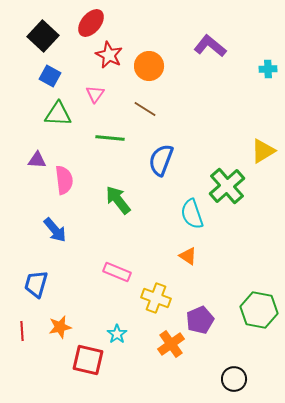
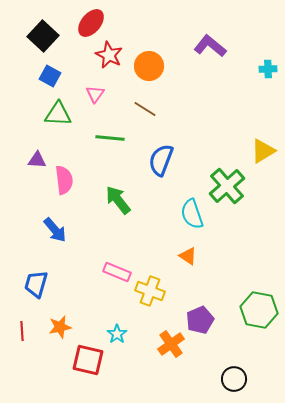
yellow cross: moved 6 px left, 7 px up
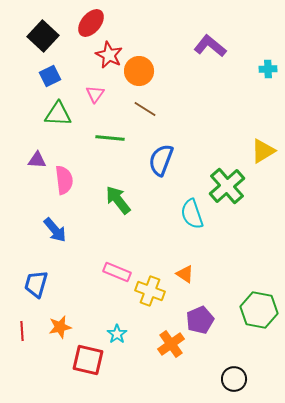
orange circle: moved 10 px left, 5 px down
blue square: rotated 35 degrees clockwise
orange triangle: moved 3 px left, 18 px down
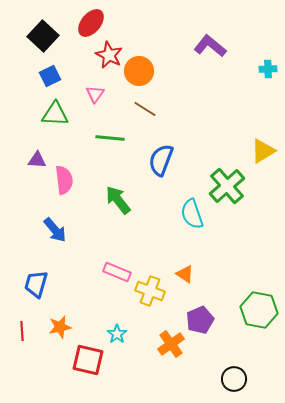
green triangle: moved 3 px left
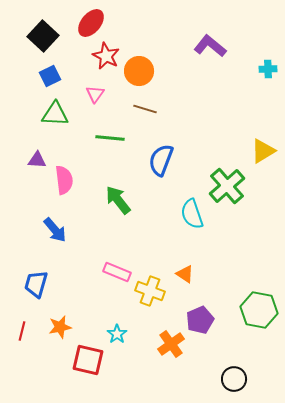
red star: moved 3 px left, 1 px down
brown line: rotated 15 degrees counterclockwise
red line: rotated 18 degrees clockwise
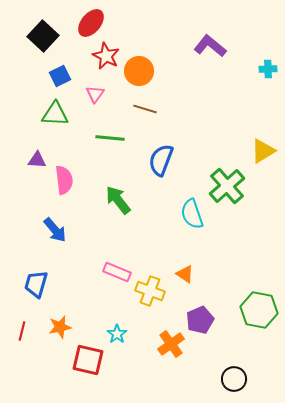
blue square: moved 10 px right
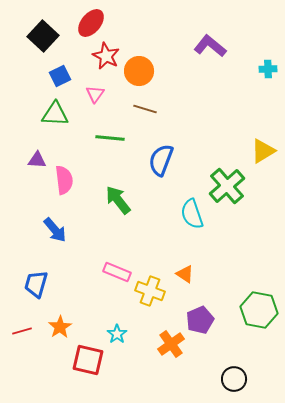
orange star: rotated 20 degrees counterclockwise
red line: rotated 60 degrees clockwise
